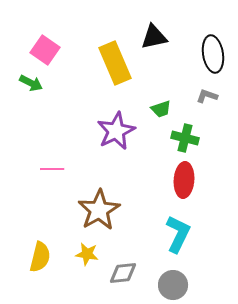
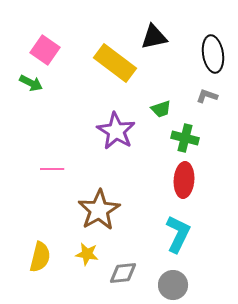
yellow rectangle: rotated 30 degrees counterclockwise
purple star: rotated 15 degrees counterclockwise
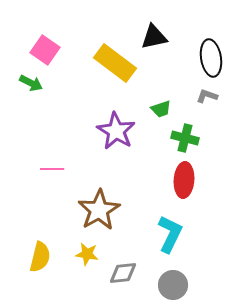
black ellipse: moved 2 px left, 4 px down
cyan L-shape: moved 8 px left
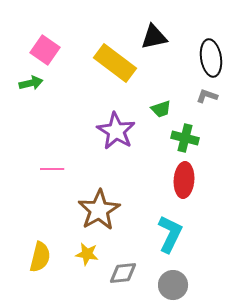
green arrow: rotated 40 degrees counterclockwise
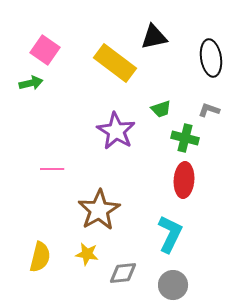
gray L-shape: moved 2 px right, 14 px down
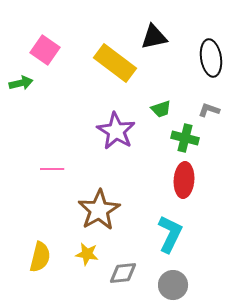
green arrow: moved 10 px left
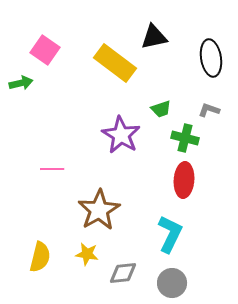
purple star: moved 5 px right, 4 px down
gray circle: moved 1 px left, 2 px up
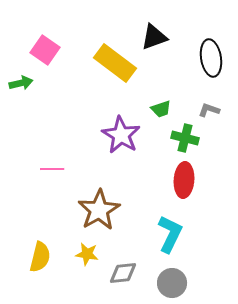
black triangle: rotated 8 degrees counterclockwise
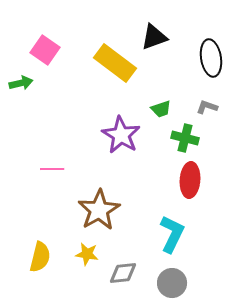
gray L-shape: moved 2 px left, 3 px up
red ellipse: moved 6 px right
cyan L-shape: moved 2 px right
